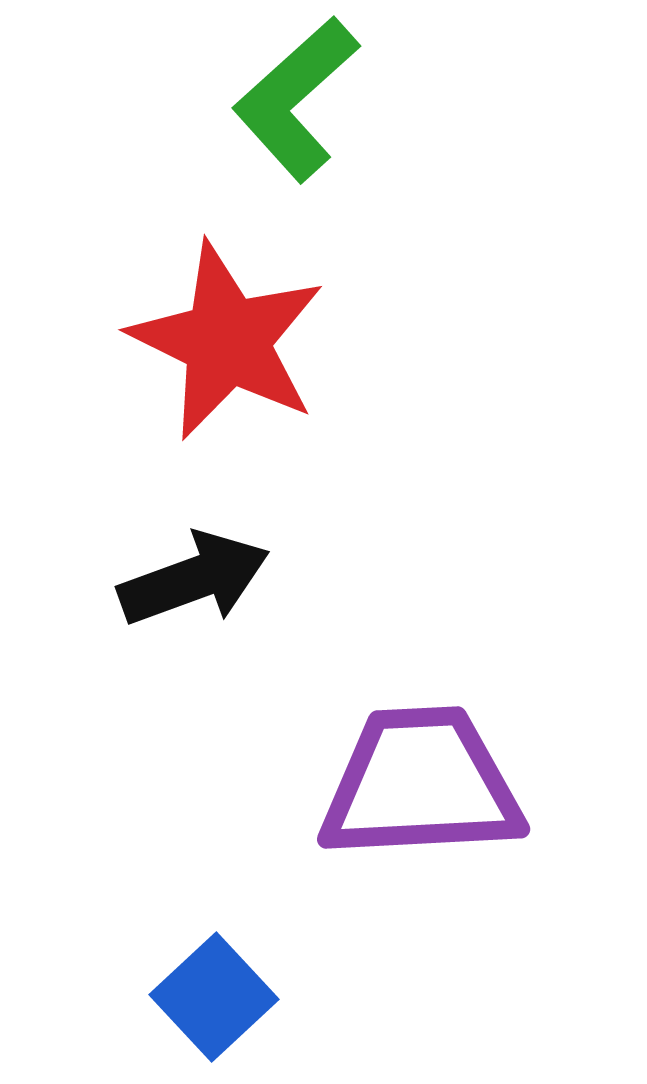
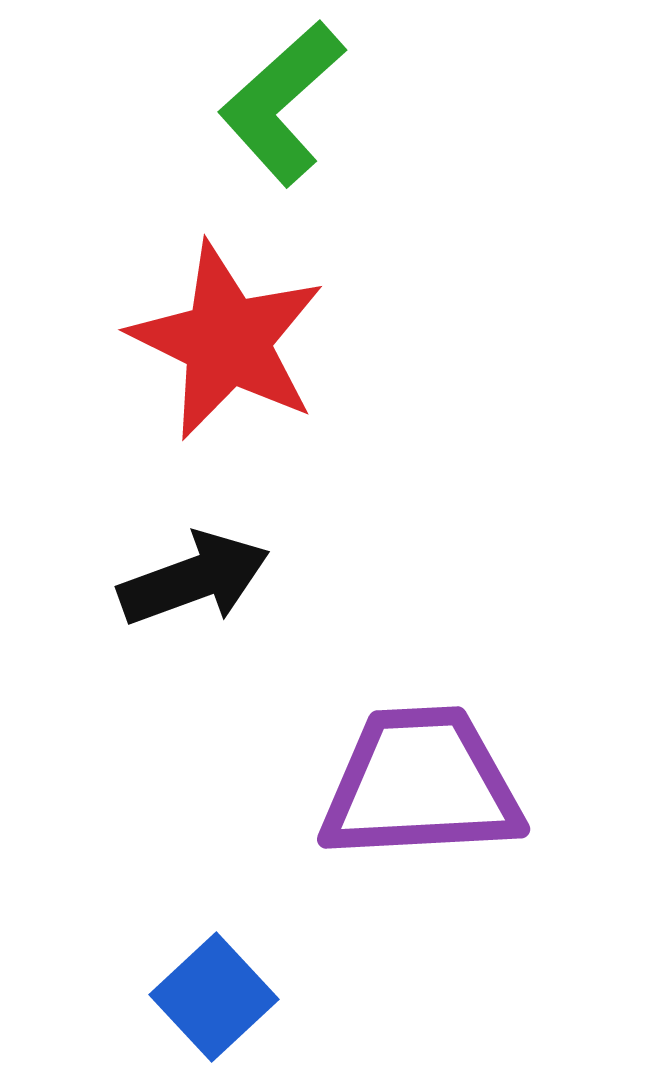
green L-shape: moved 14 px left, 4 px down
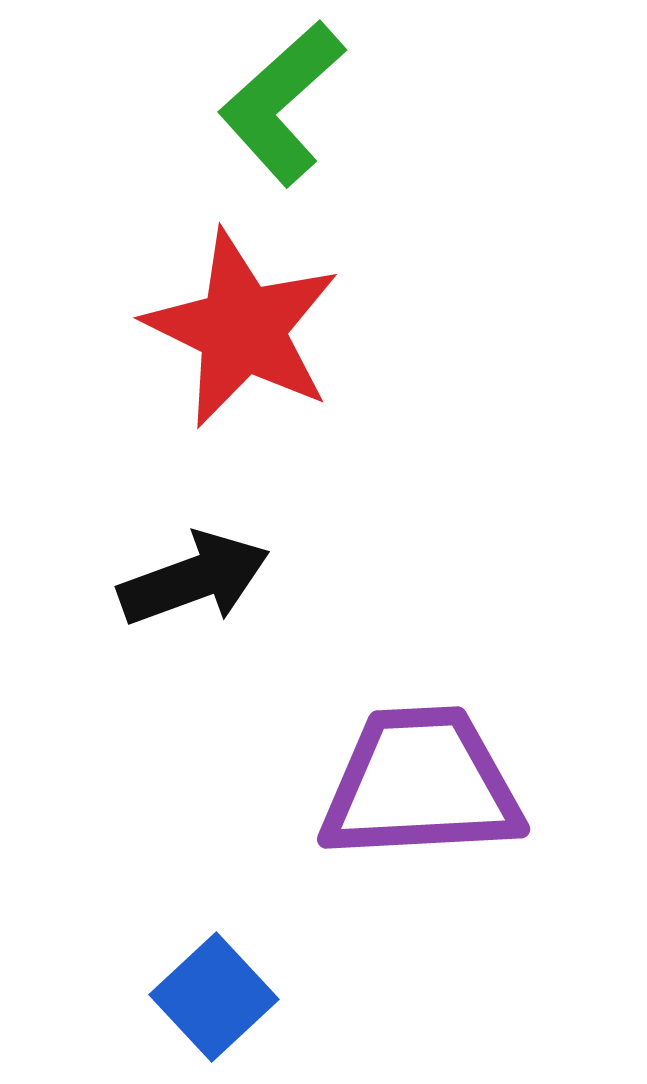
red star: moved 15 px right, 12 px up
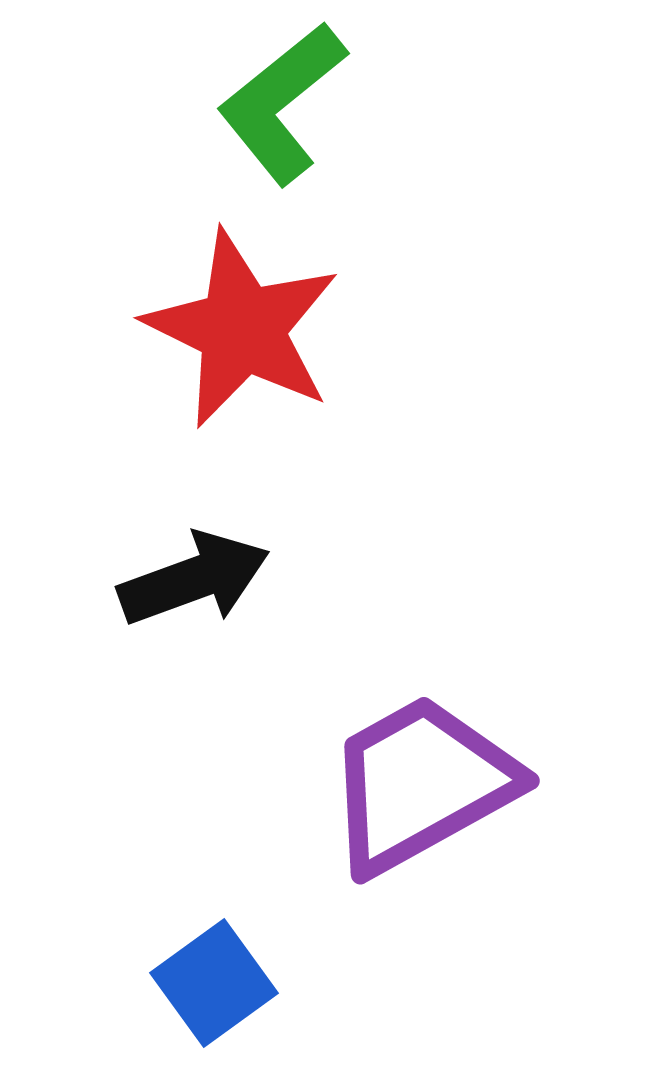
green L-shape: rotated 3 degrees clockwise
purple trapezoid: rotated 26 degrees counterclockwise
blue square: moved 14 px up; rotated 7 degrees clockwise
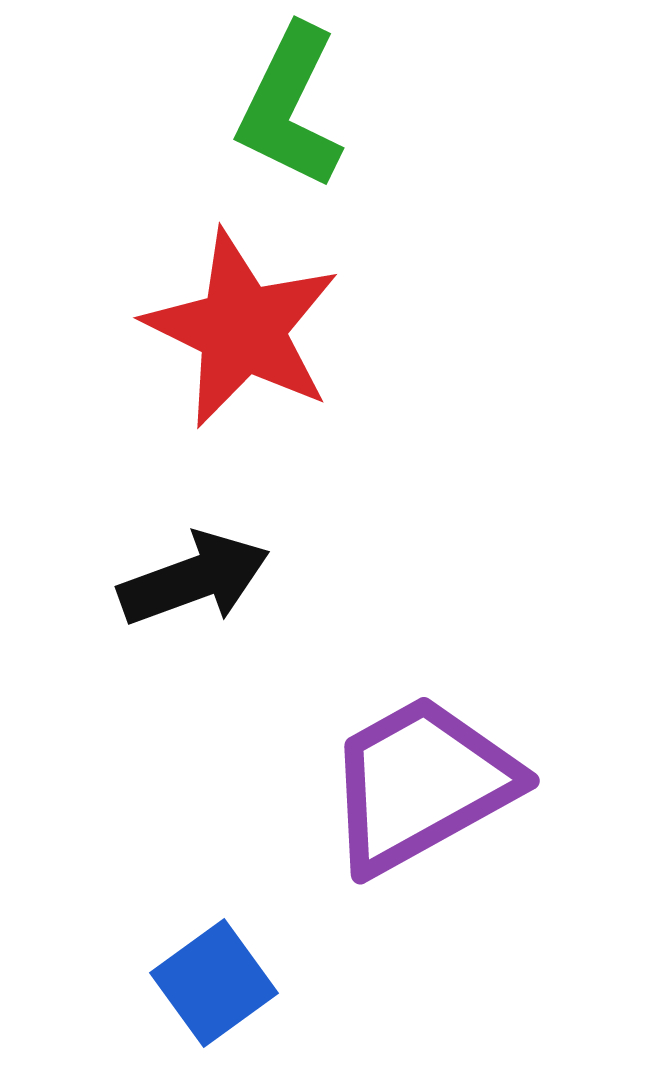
green L-shape: moved 8 px right, 4 px down; rotated 25 degrees counterclockwise
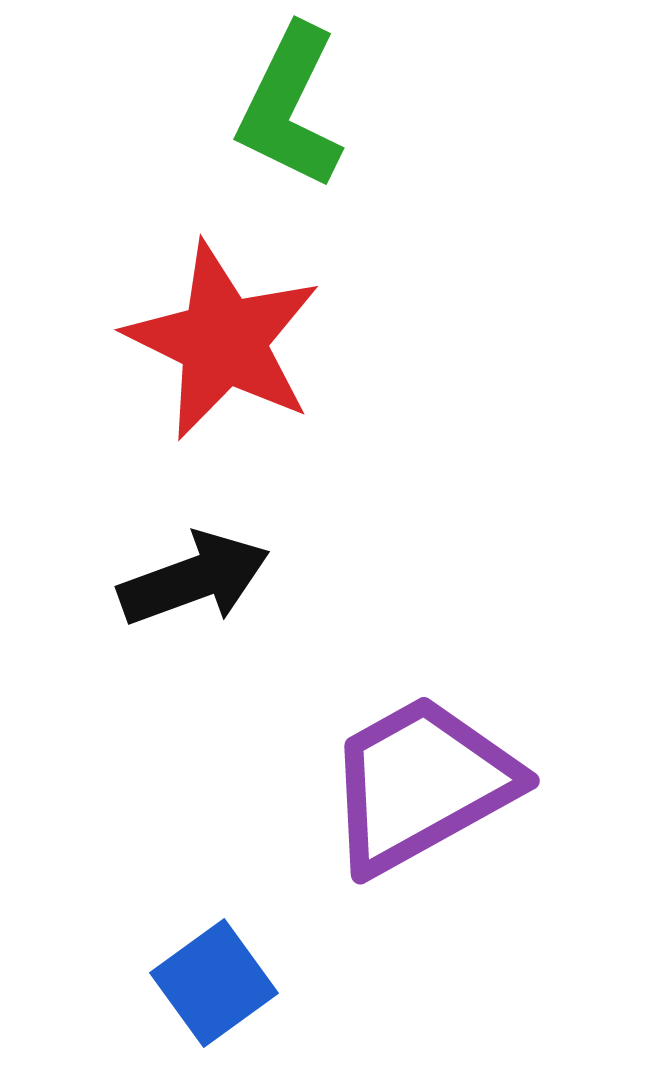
red star: moved 19 px left, 12 px down
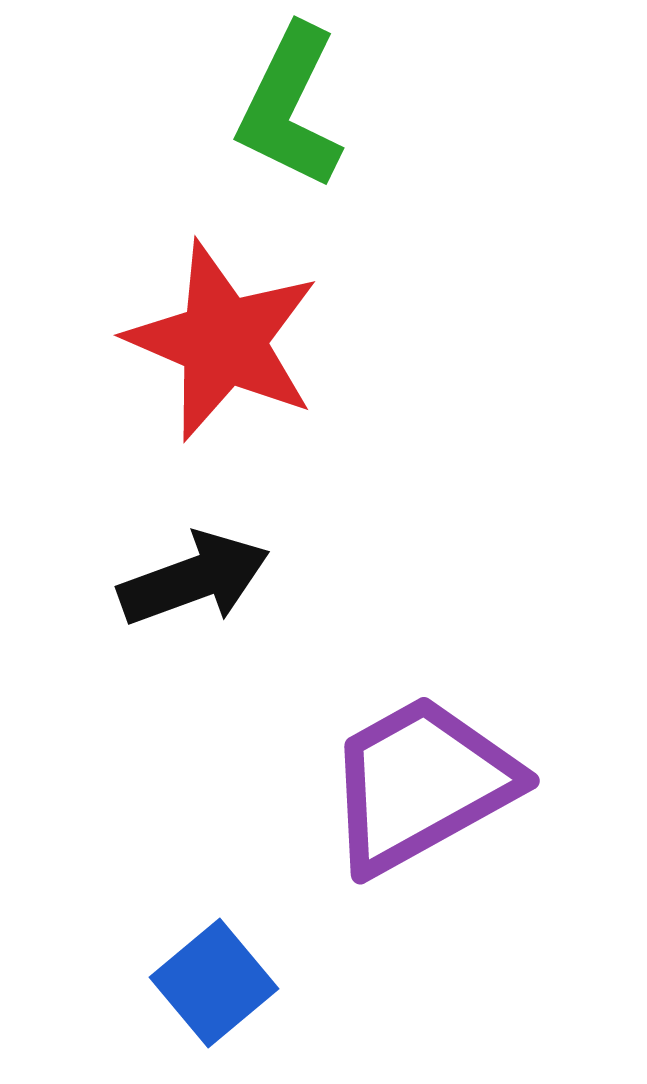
red star: rotated 3 degrees counterclockwise
blue square: rotated 4 degrees counterclockwise
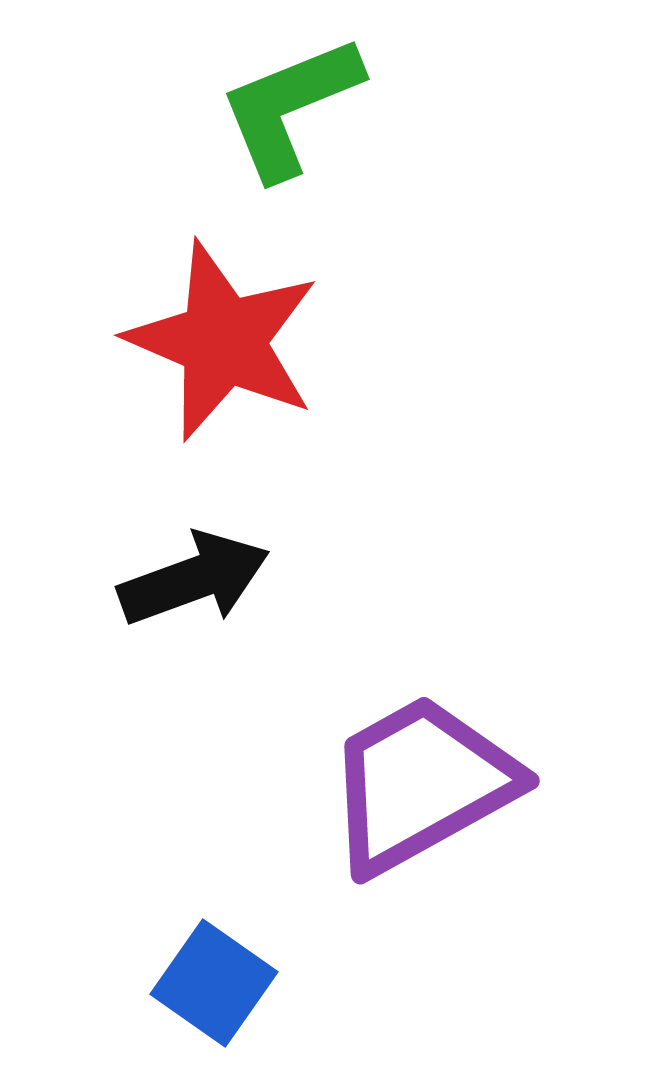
green L-shape: rotated 42 degrees clockwise
blue square: rotated 15 degrees counterclockwise
